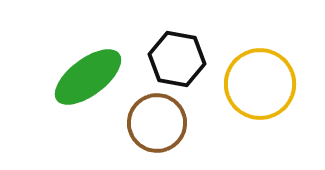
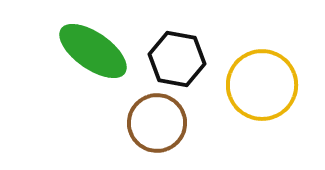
green ellipse: moved 5 px right, 26 px up; rotated 72 degrees clockwise
yellow circle: moved 2 px right, 1 px down
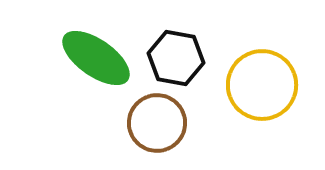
green ellipse: moved 3 px right, 7 px down
black hexagon: moved 1 px left, 1 px up
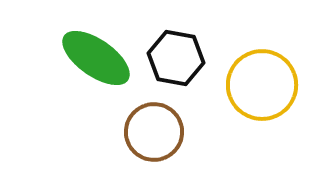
brown circle: moved 3 px left, 9 px down
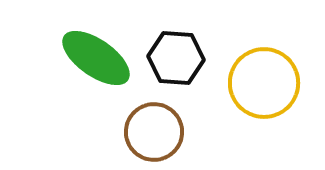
black hexagon: rotated 6 degrees counterclockwise
yellow circle: moved 2 px right, 2 px up
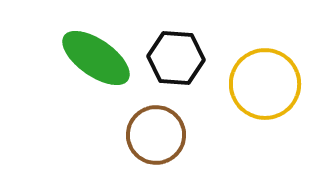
yellow circle: moved 1 px right, 1 px down
brown circle: moved 2 px right, 3 px down
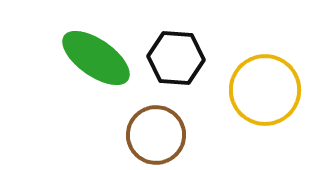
yellow circle: moved 6 px down
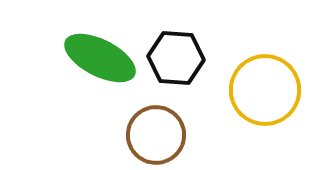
green ellipse: moved 4 px right; rotated 8 degrees counterclockwise
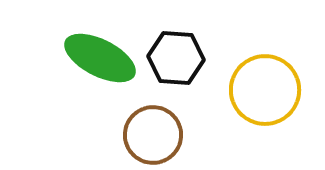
brown circle: moved 3 px left
